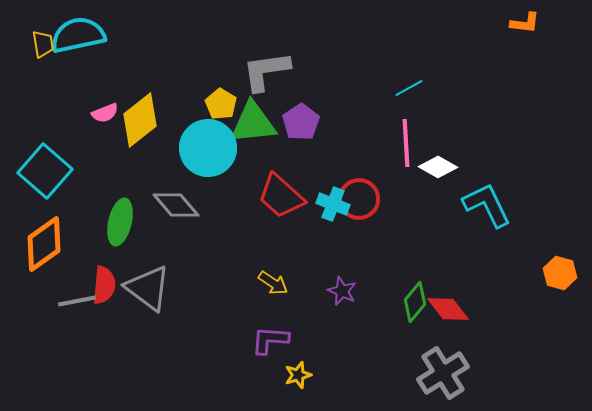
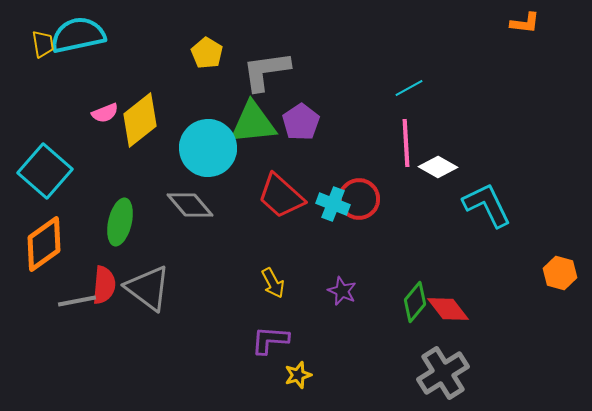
yellow pentagon: moved 14 px left, 51 px up
gray diamond: moved 14 px right
yellow arrow: rotated 28 degrees clockwise
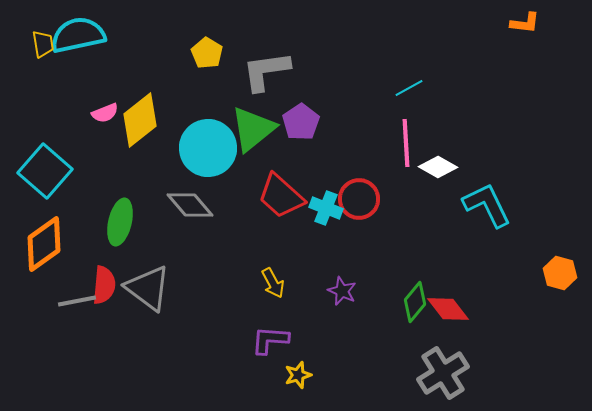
green triangle: moved 6 px down; rotated 33 degrees counterclockwise
cyan cross: moved 7 px left, 4 px down
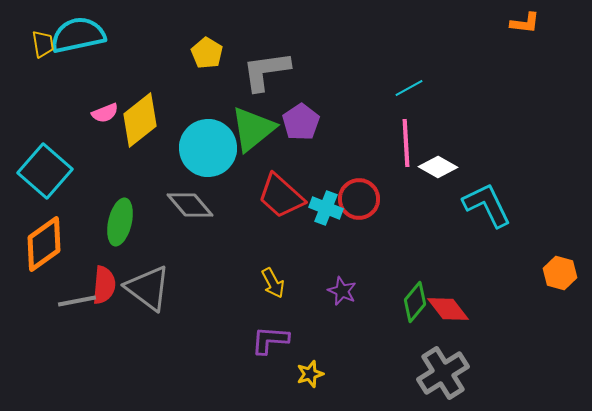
yellow star: moved 12 px right, 1 px up
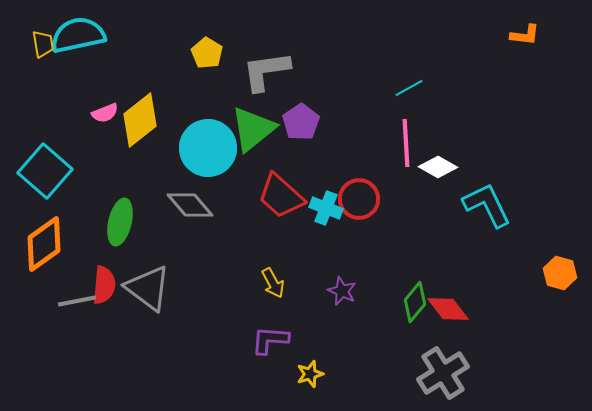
orange L-shape: moved 12 px down
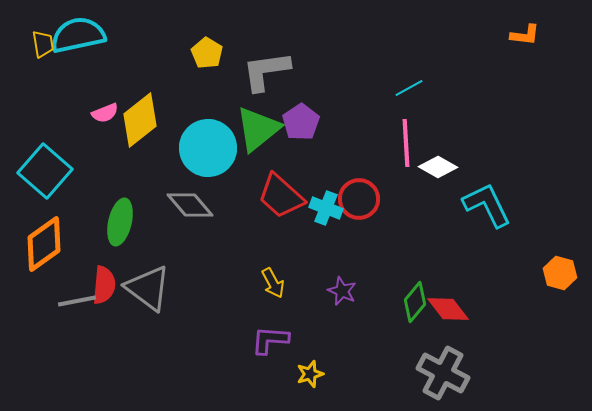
green triangle: moved 5 px right
gray cross: rotated 30 degrees counterclockwise
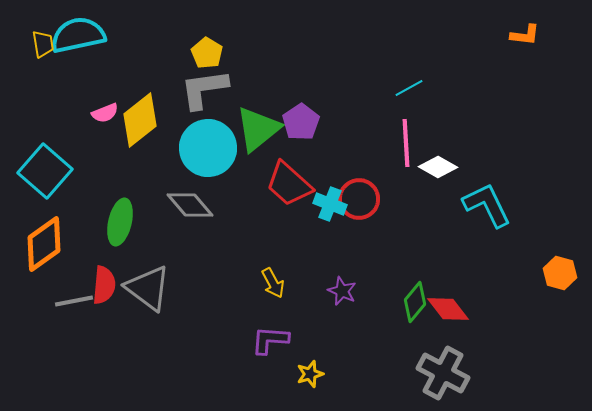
gray L-shape: moved 62 px left, 18 px down
red trapezoid: moved 8 px right, 12 px up
cyan cross: moved 4 px right, 4 px up
gray line: moved 3 px left
